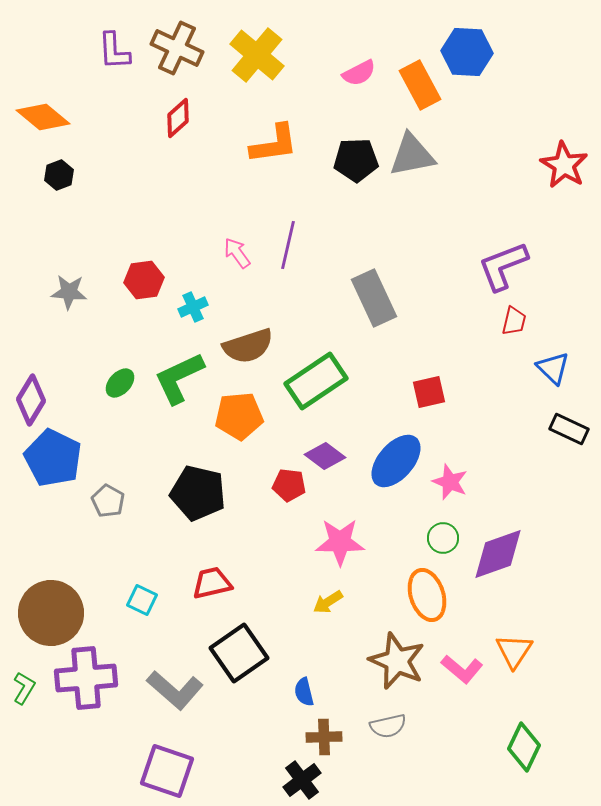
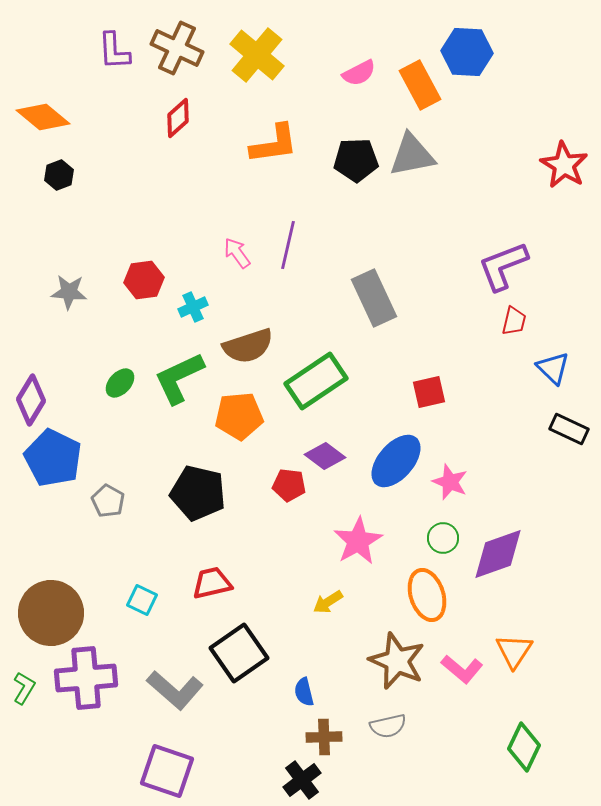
pink star at (340, 542): moved 18 px right, 1 px up; rotated 30 degrees counterclockwise
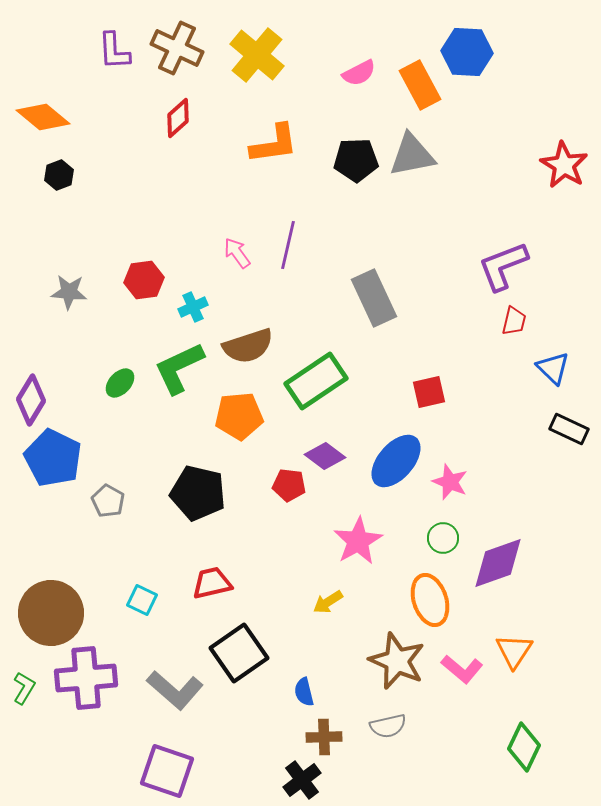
green L-shape at (179, 378): moved 10 px up
purple diamond at (498, 554): moved 9 px down
orange ellipse at (427, 595): moved 3 px right, 5 px down
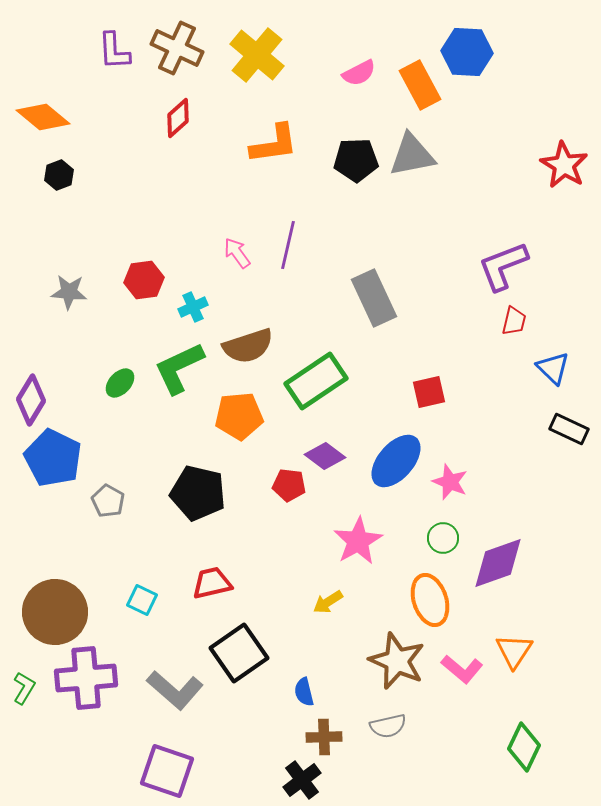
brown circle at (51, 613): moved 4 px right, 1 px up
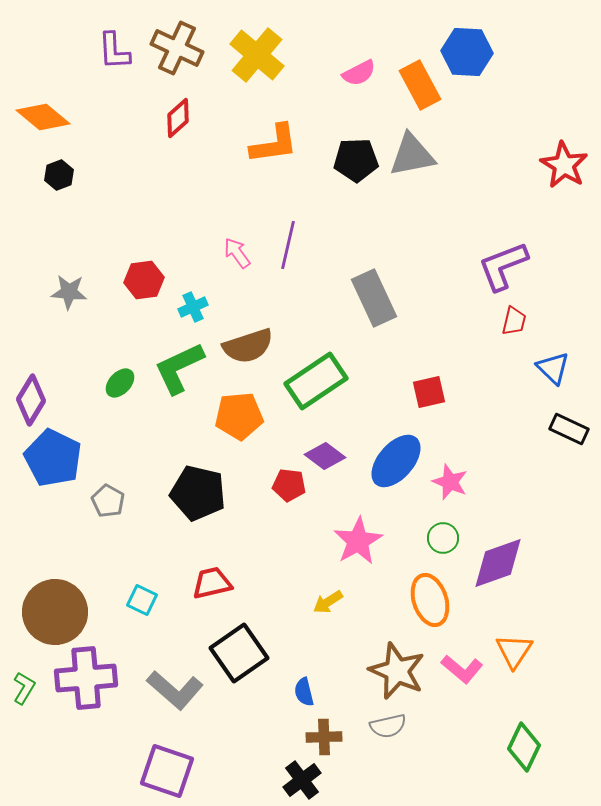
brown star at (397, 661): moved 10 px down
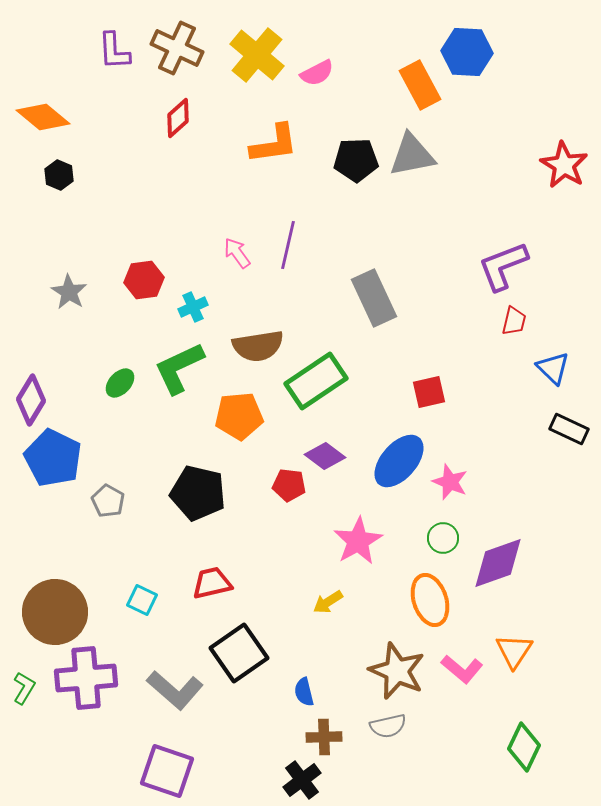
pink semicircle at (359, 73): moved 42 px left
black hexagon at (59, 175): rotated 16 degrees counterclockwise
gray star at (69, 292): rotated 27 degrees clockwise
brown semicircle at (248, 346): moved 10 px right; rotated 9 degrees clockwise
blue ellipse at (396, 461): moved 3 px right
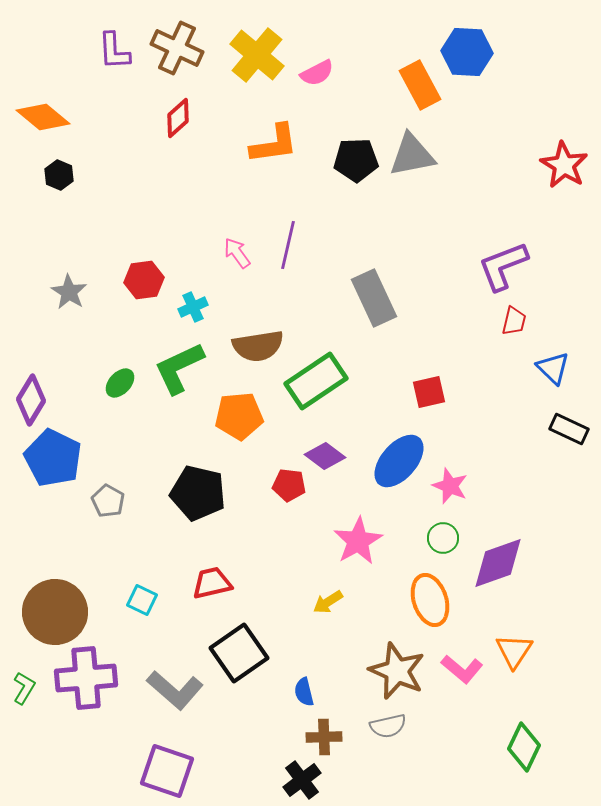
pink star at (450, 482): moved 4 px down
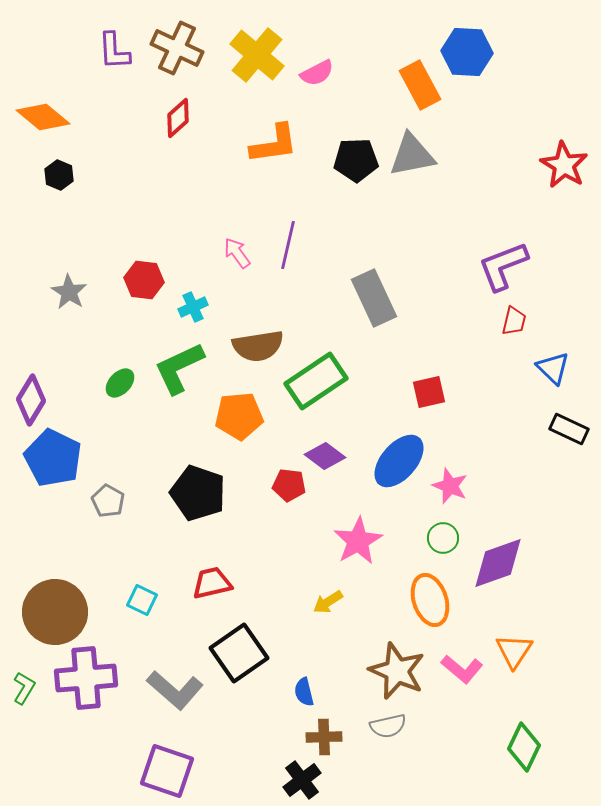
red hexagon at (144, 280): rotated 15 degrees clockwise
black pentagon at (198, 493): rotated 6 degrees clockwise
